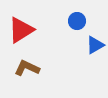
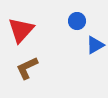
red triangle: rotated 16 degrees counterclockwise
brown L-shape: rotated 50 degrees counterclockwise
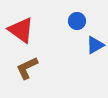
red triangle: rotated 36 degrees counterclockwise
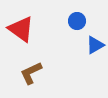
red triangle: moved 1 px up
brown L-shape: moved 4 px right, 5 px down
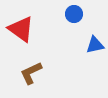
blue circle: moved 3 px left, 7 px up
blue triangle: rotated 18 degrees clockwise
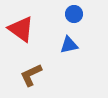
blue triangle: moved 26 px left
brown L-shape: moved 2 px down
